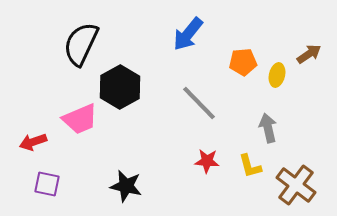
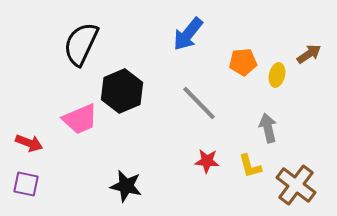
black hexagon: moved 2 px right, 4 px down; rotated 6 degrees clockwise
red arrow: moved 4 px left, 1 px down; rotated 140 degrees counterclockwise
purple square: moved 21 px left
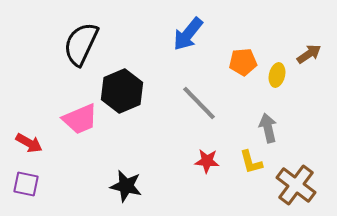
red arrow: rotated 8 degrees clockwise
yellow L-shape: moved 1 px right, 4 px up
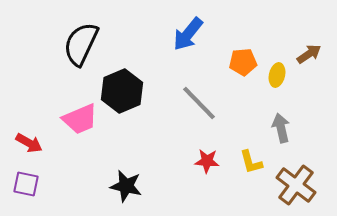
gray arrow: moved 13 px right
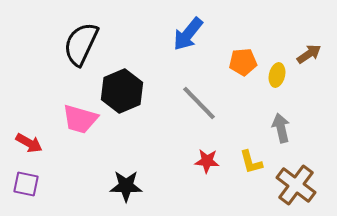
pink trapezoid: rotated 39 degrees clockwise
black star: rotated 12 degrees counterclockwise
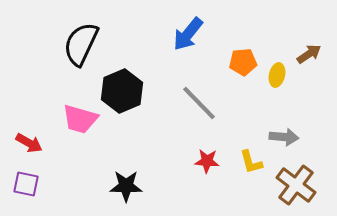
gray arrow: moved 3 px right, 9 px down; rotated 108 degrees clockwise
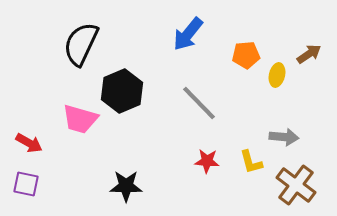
orange pentagon: moved 3 px right, 7 px up
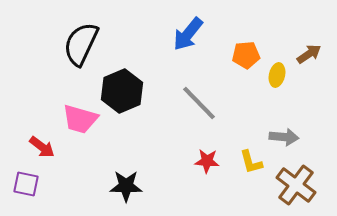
red arrow: moved 13 px right, 4 px down; rotated 8 degrees clockwise
